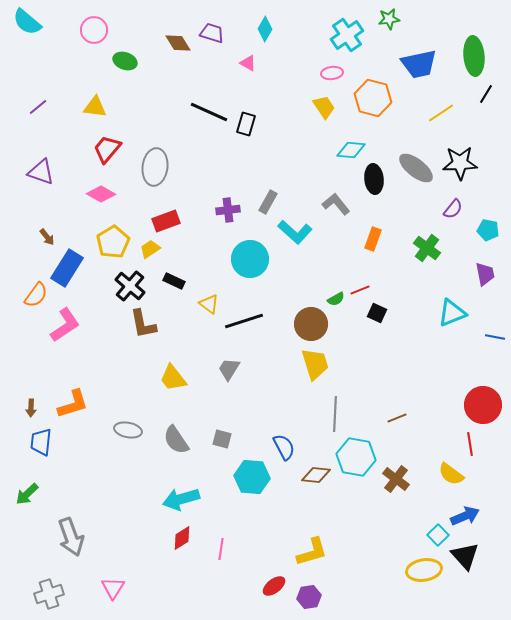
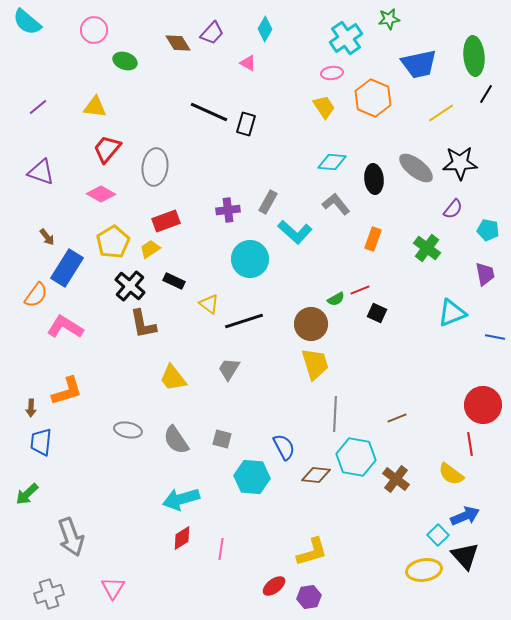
purple trapezoid at (212, 33): rotated 115 degrees clockwise
cyan cross at (347, 35): moved 1 px left, 3 px down
orange hexagon at (373, 98): rotated 9 degrees clockwise
cyan diamond at (351, 150): moved 19 px left, 12 px down
pink L-shape at (65, 325): moved 2 px down; rotated 114 degrees counterclockwise
orange L-shape at (73, 404): moved 6 px left, 13 px up
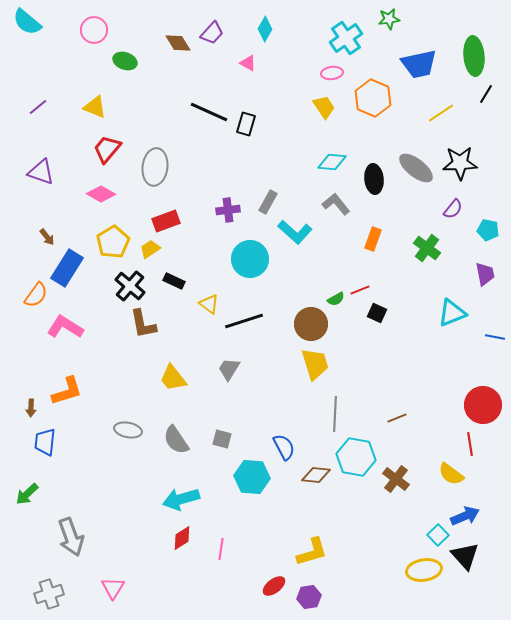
yellow triangle at (95, 107): rotated 15 degrees clockwise
blue trapezoid at (41, 442): moved 4 px right
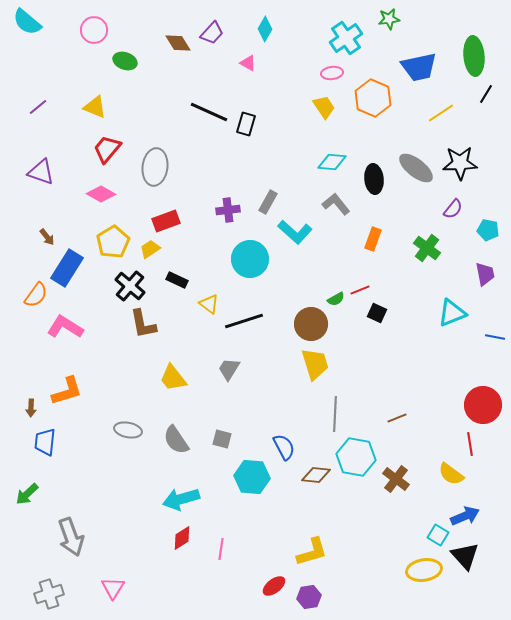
blue trapezoid at (419, 64): moved 3 px down
black rectangle at (174, 281): moved 3 px right, 1 px up
cyan square at (438, 535): rotated 15 degrees counterclockwise
